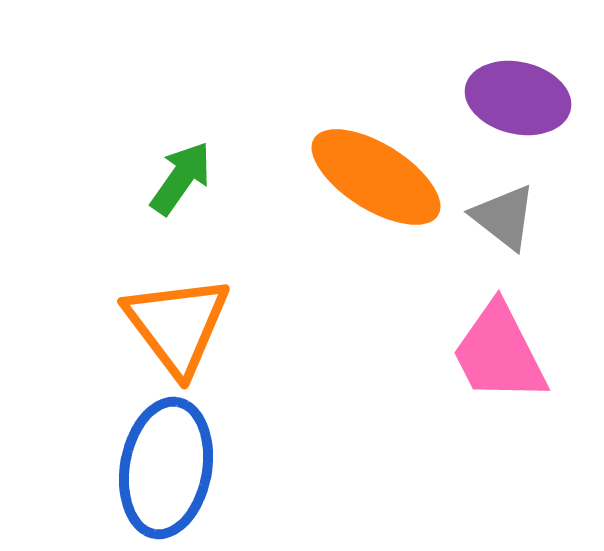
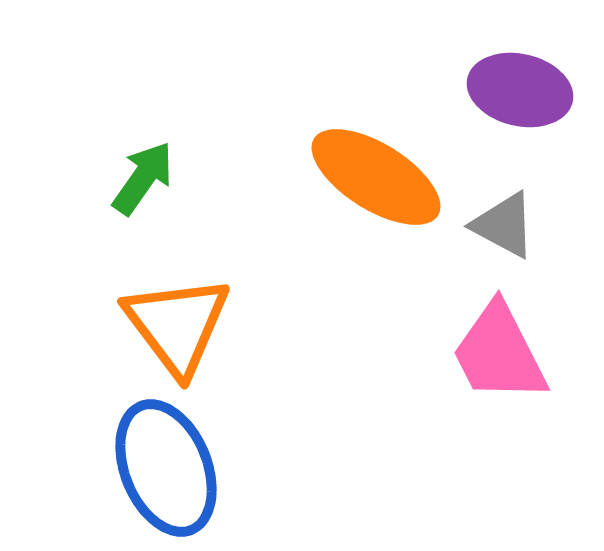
purple ellipse: moved 2 px right, 8 px up
green arrow: moved 38 px left
gray triangle: moved 8 px down; rotated 10 degrees counterclockwise
blue ellipse: rotated 32 degrees counterclockwise
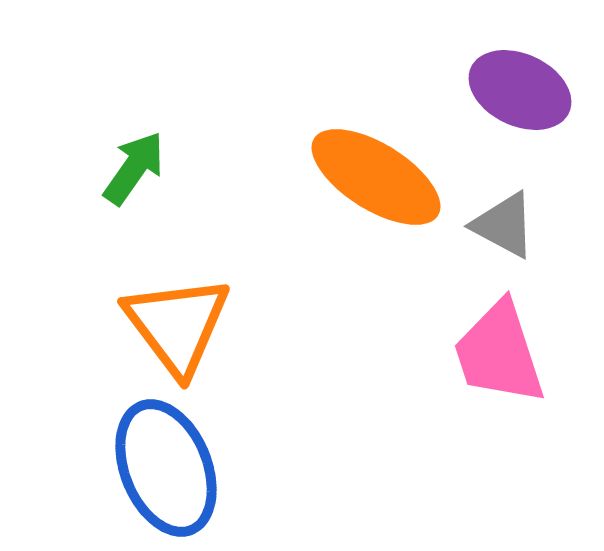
purple ellipse: rotated 12 degrees clockwise
green arrow: moved 9 px left, 10 px up
pink trapezoid: rotated 9 degrees clockwise
